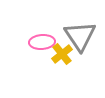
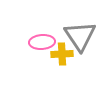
yellow cross: rotated 35 degrees clockwise
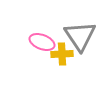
pink ellipse: rotated 25 degrees clockwise
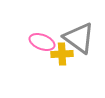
gray triangle: moved 1 px left, 2 px down; rotated 20 degrees counterclockwise
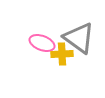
pink ellipse: moved 1 px down
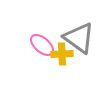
pink ellipse: moved 2 px down; rotated 20 degrees clockwise
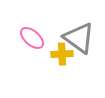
pink ellipse: moved 10 px left, 7 px up
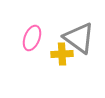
pink ellipse: rotated 70 degrees clockwise
